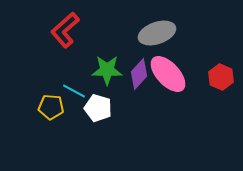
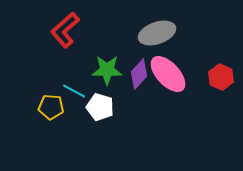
white pentagon: moved 2 px right, 1 px up
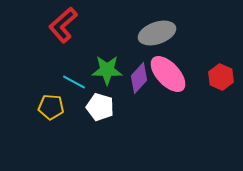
red L-shape: moved 2 px left, 5 px up
purple diamond: moved 4 px down
cyan line: moved 9 px up
